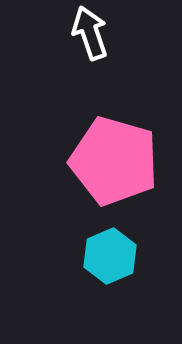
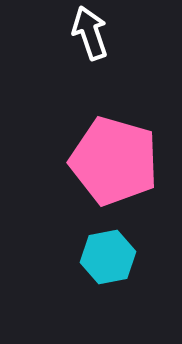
cyan hexagon: moved 2 px left, 1 px down; rotated 12 degrees clockwise
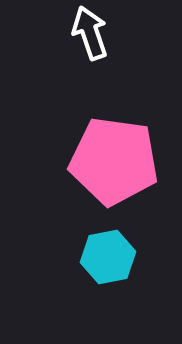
pink pentagon: rotated 8 degrees counterclockwise
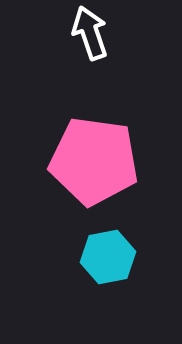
pink pentagon: moved 20 px left
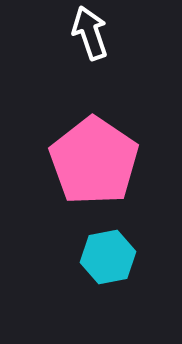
pink pentagon: rotated 26 degrees clockwise
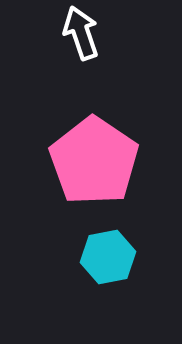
white arrow: moved 9 px left
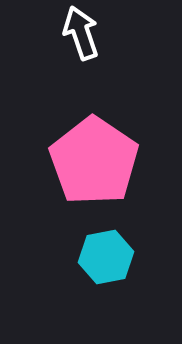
cyan hexagon: moved 2 px left
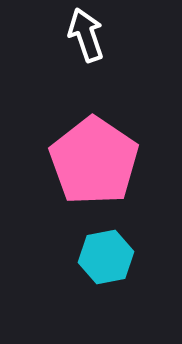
white arrow: moved 5 px right, 2 px down
